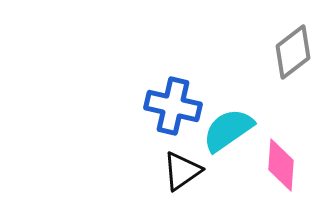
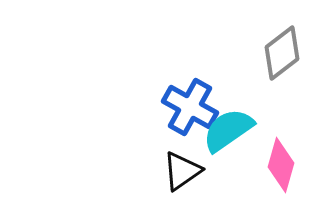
gray diamond: moved 11 px left, 1 px down
blue cross: moved 17 px right, 1 px down; rotated 16 degrees clockwise
pink diamond: rotated 12 degrees clockwise
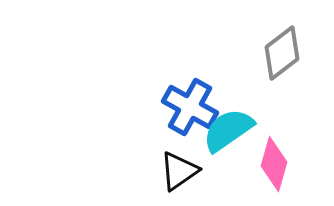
pink diamond: moved 7 px left, 1 px up
black triangle: moved 3 px left
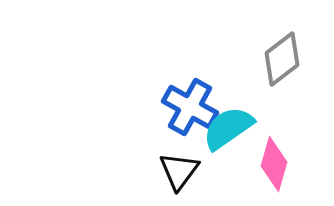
gray diamond: moved 6 px down
cyan semicircle: moved 2 px up
black triangle: rotated 18 degrees counterclockwise
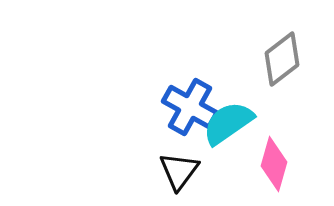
cyan semicircle: moved 5 px up
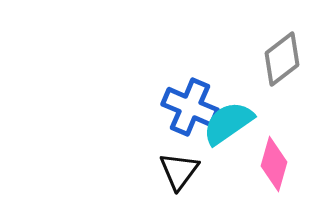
blue cross: rotated 6 degrees counterclockwise
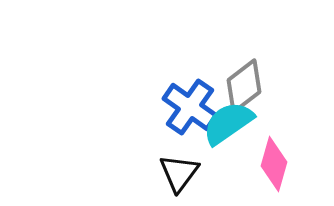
gray diamond: moved 38 px left, 27 px down
blue cross: rotated 12 degrees clockwise
black triangle: moved 2 px down
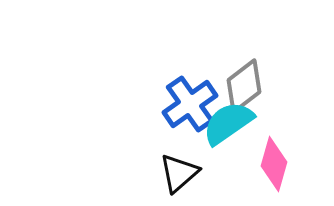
blue cross: moved 3 px up; rotated 20 degrees clockwise
black triangle: rotated 12 degrees clockwise
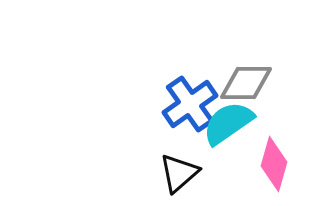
gray diamond: moved 2 px right, 3 px up; rotated 38 degrees clockwise
